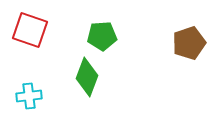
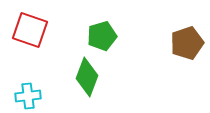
green pentagon: rotated 12 degrees counterclockwise
brown pentagon: moved 2 px left
cyan cross: moved 1 px left
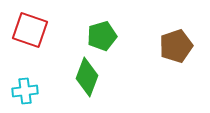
brown pentagon: moved 11 px left, 3 px down
cyan cross: moved 3 px left, 5 px up
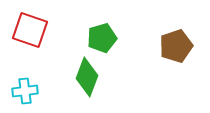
green pentagon: moved 2 px down
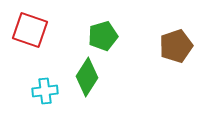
green pentagon: moved 1 px right, 2 px up
green diamond: rotated 12 degrees clockwise
cyan cross: moved 20 px right
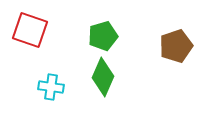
green diamond: moved 16 px right; rotated 9 degrees counterclockwise
cyan cross: moved 6 px right, 4 px up; rotated 15 degrees clockwise
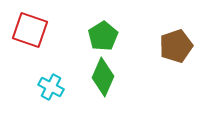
green pentagon: rotated 16 degrees counterclockwise
cyan cross: rotated 20 degrees clockwise
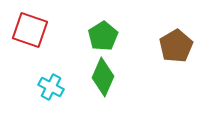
brown pentagon: rotated 12 degrees counterclockwise
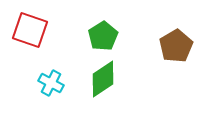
green diamond: moved 2 px down; rotated 33 degrees clockwise
cyan cross: moved 4 px up
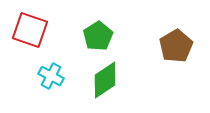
green pentagon: moved 5 px left
green diamond: moved 2 px right, 1 px down
cyan cross: moved 7 px up
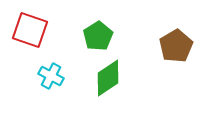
green diamond: moved 3 px right, 2 px up
